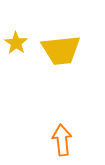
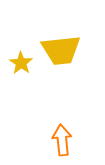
yellow star: moved 5 px right, 20 px down
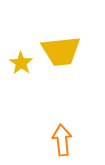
yellow trapezoid: moved 1 px down
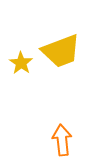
yellow trapezoid: rotated 15 degrees counterclockwise
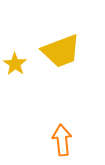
yellow star: moved 6 px left, 1 px down
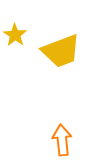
yellow star: moved 29 px up
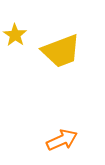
orange arrow: rotated 72 degrees clockwise
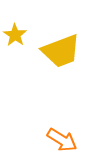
orange arrow: rotated 56 degrees clockwise
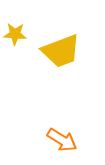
yellow star: moved 1 px up; rotated 30 degrees counterclockwise
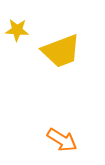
yellow star: moved 2 px right, 4 px up
